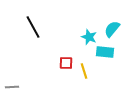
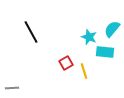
black line: moved 2 px left, 5 px down
red square: rotated 32 degrees counterclockwise
gray line: moved 1 px down
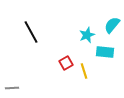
cyan semicircle: moved 4 px up
cyan star: moved 2 px left, 2 px up; rotated 28 degrees clockwise
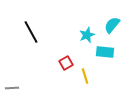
yellow line: moved 1 px right, 5 px down
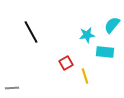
cyan star: rotated 14 degrees clockwise
